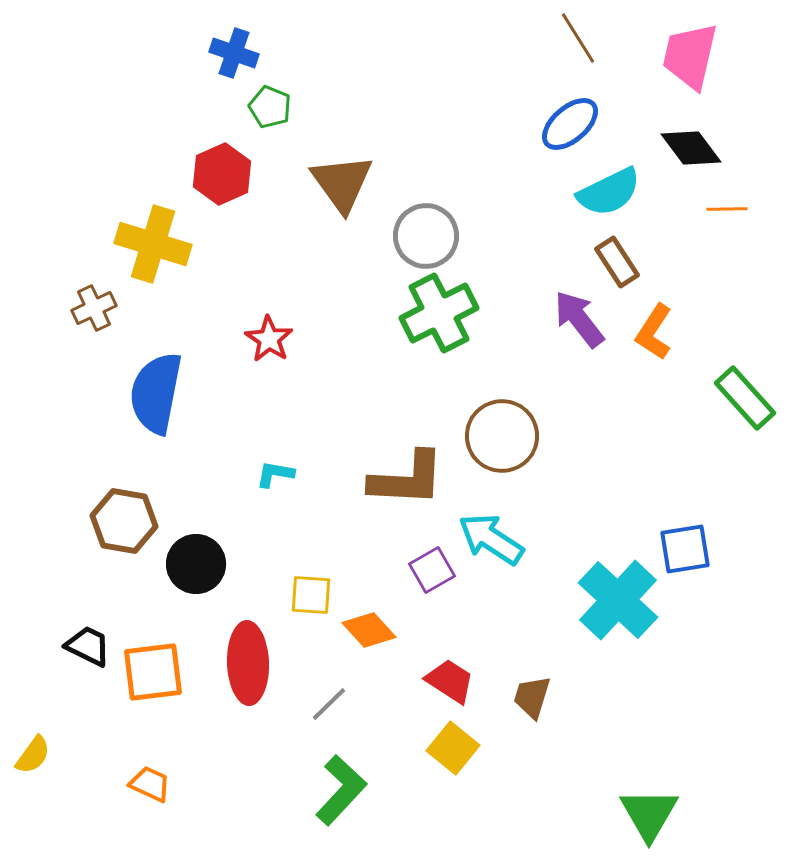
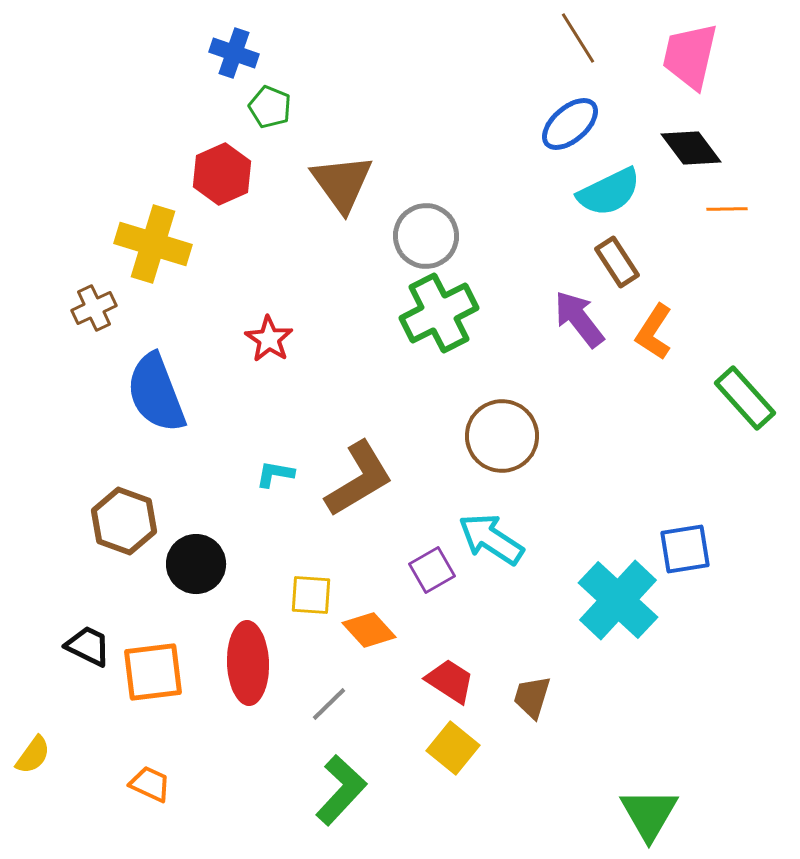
blue semicircle at (156, 393): rotated 32 degrees counterclockwise
brown L-shape at (407, 479): moved 48 px left; rotated 34 degrees counterclockwise
brown hexagon at (124, 521): rotated 10 degrees clockwise
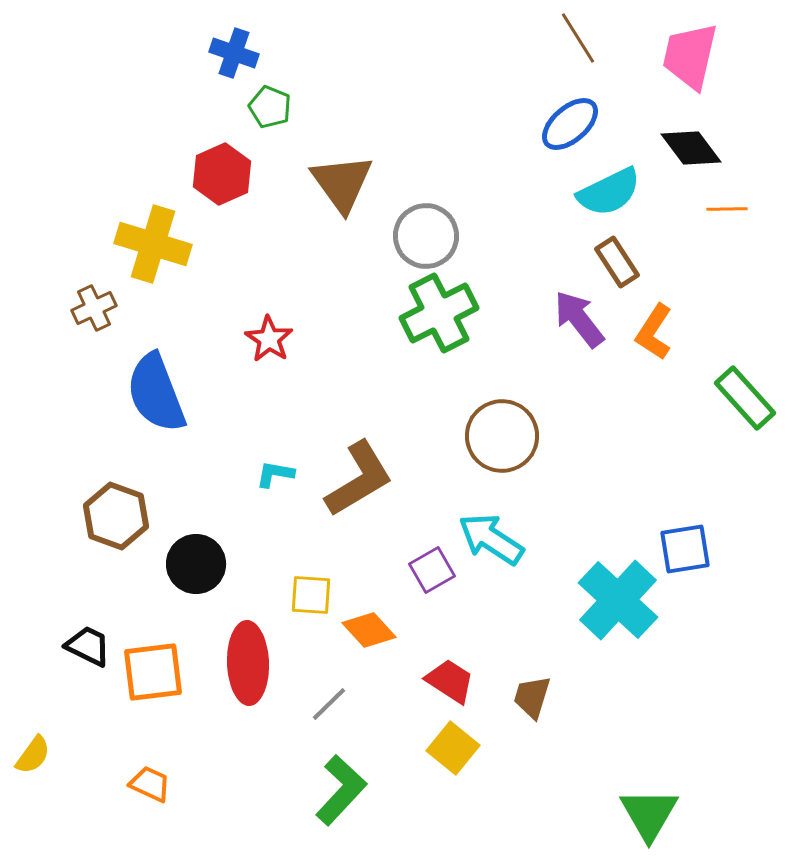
brown hexagon at (124, 521): moved 8 px left, 5 px up
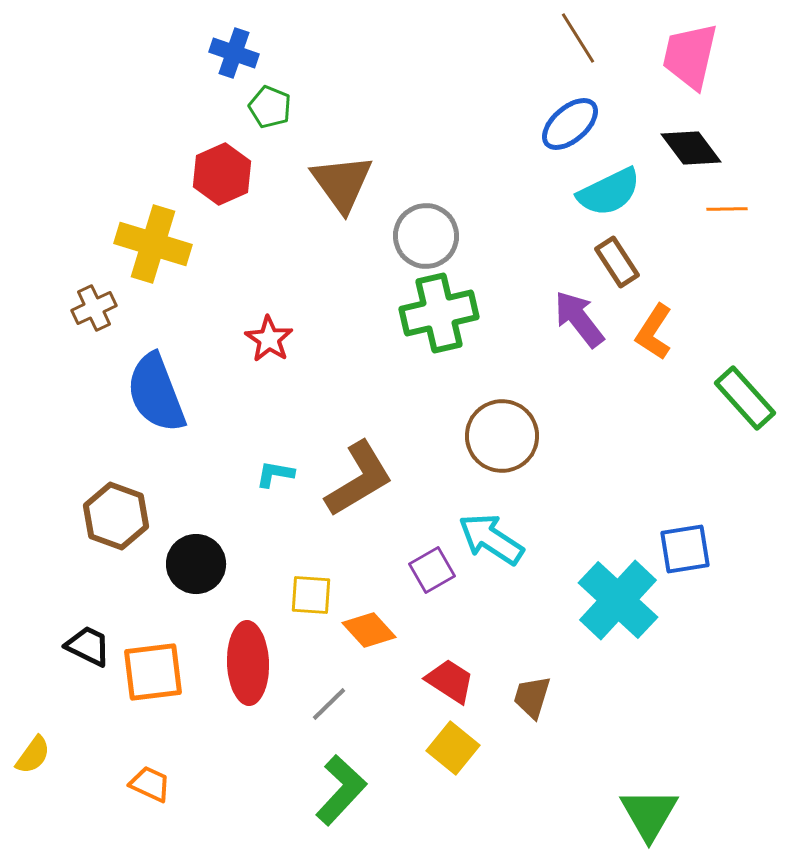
green cross at (439, 313): rotated 14 degrees clockwise
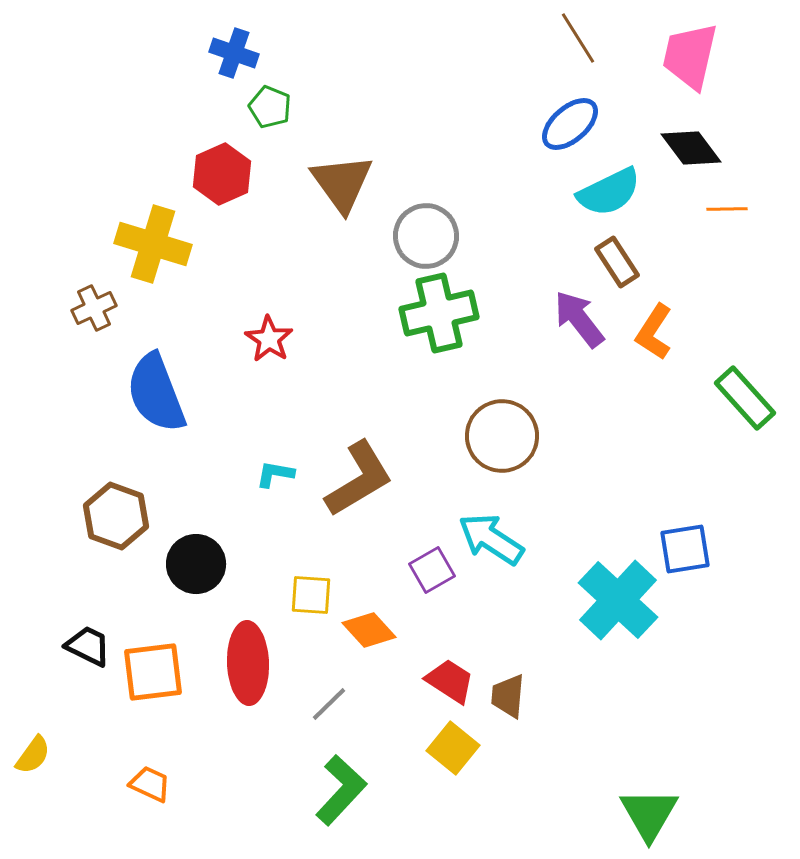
brown trapezoid at (532, 697): moved 24 px left, 1 px up; rotated 12 degrees counterclockwise
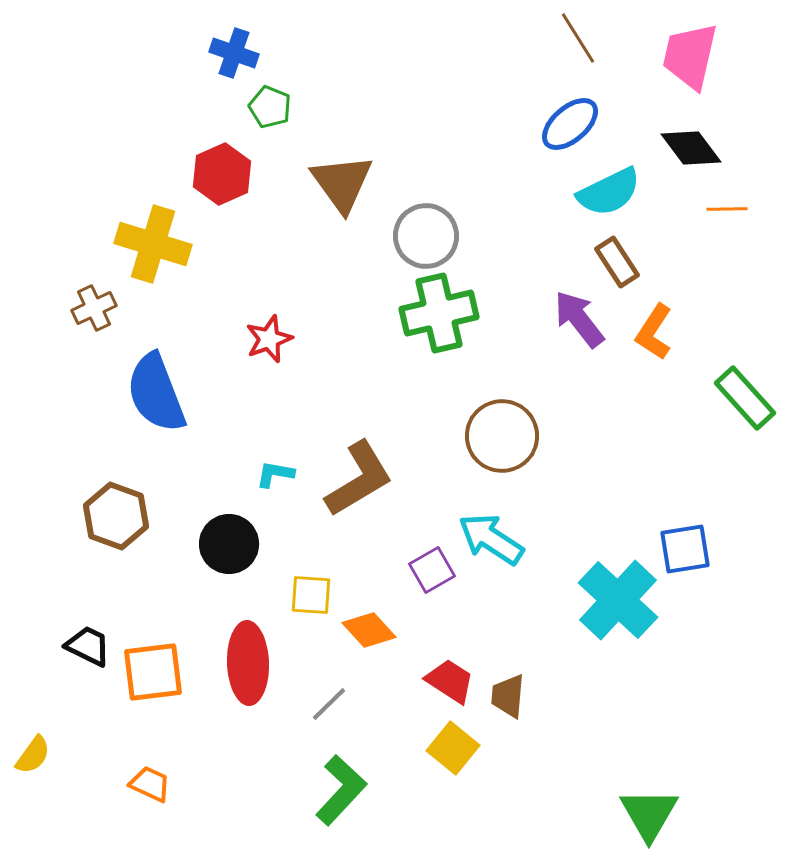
red star at (269, 339): rotated 18 degrees clockwise
black circle at (196, 564): moved 33 px right, 20 px up
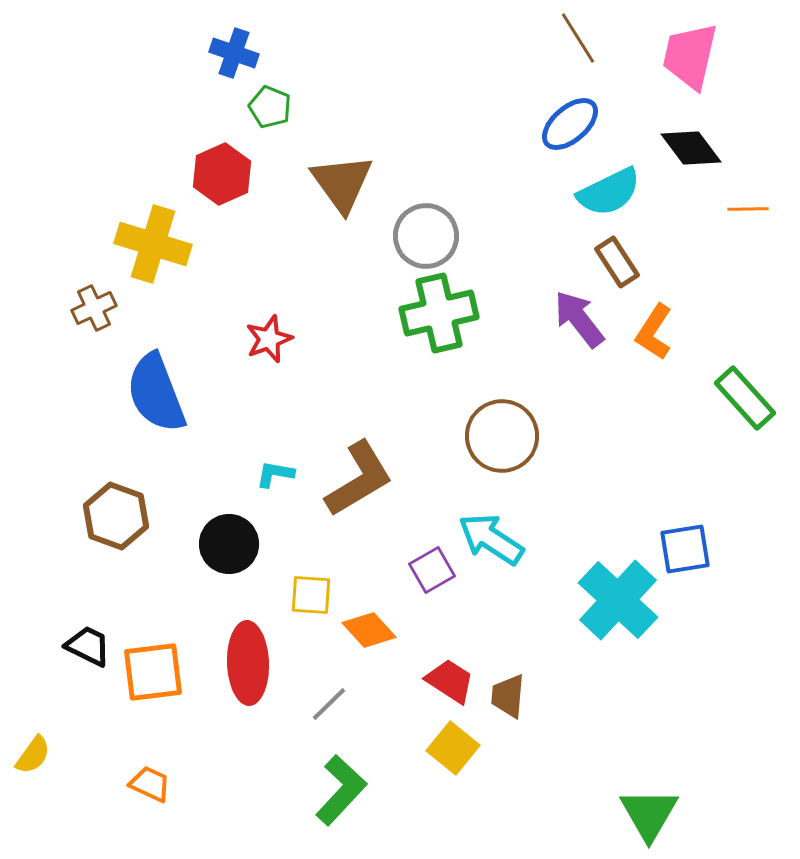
orange line at (727, 209): moved 21 px right
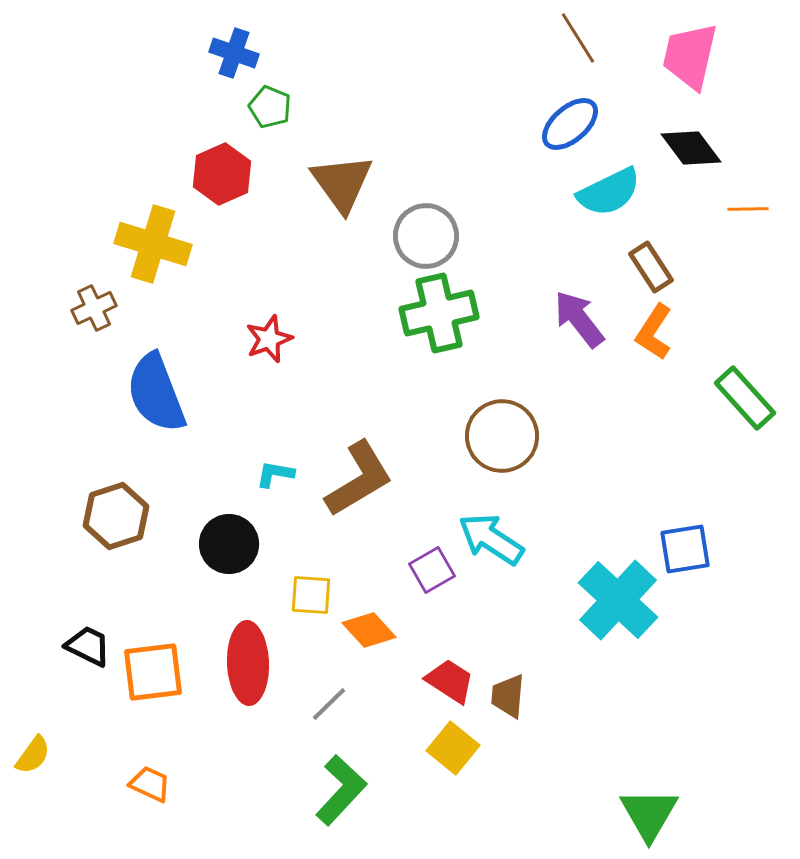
brown rectangle at (617, 262): moved 34 px right, 5 px down
brown hexagon at (116, 516): rotated 22 degrees clockwise
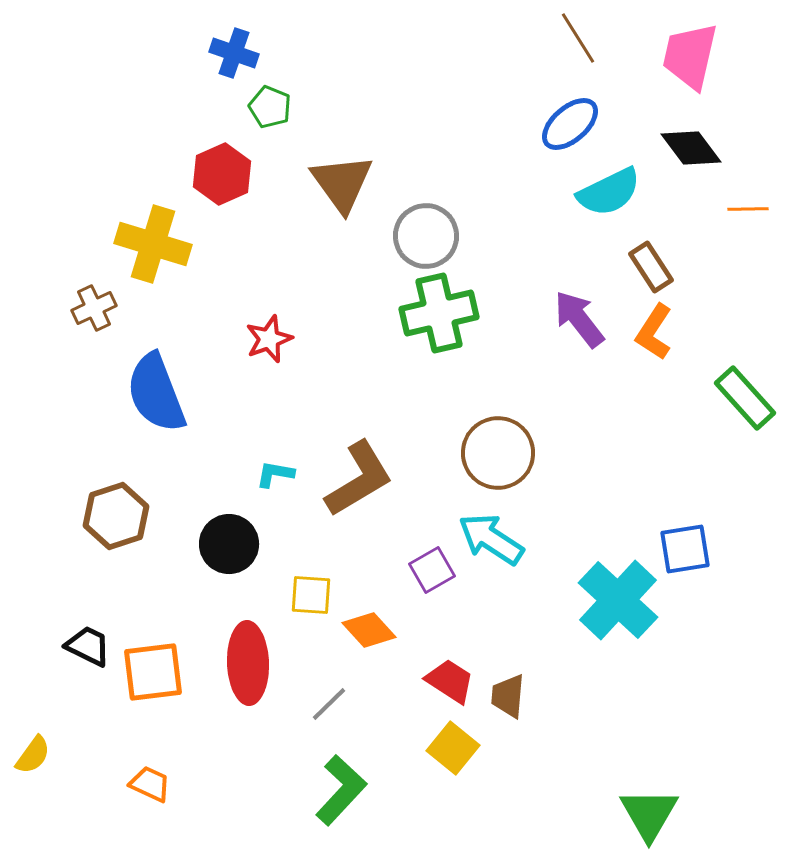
brown circle at (502, 436): moved 4 px left, 17 px down
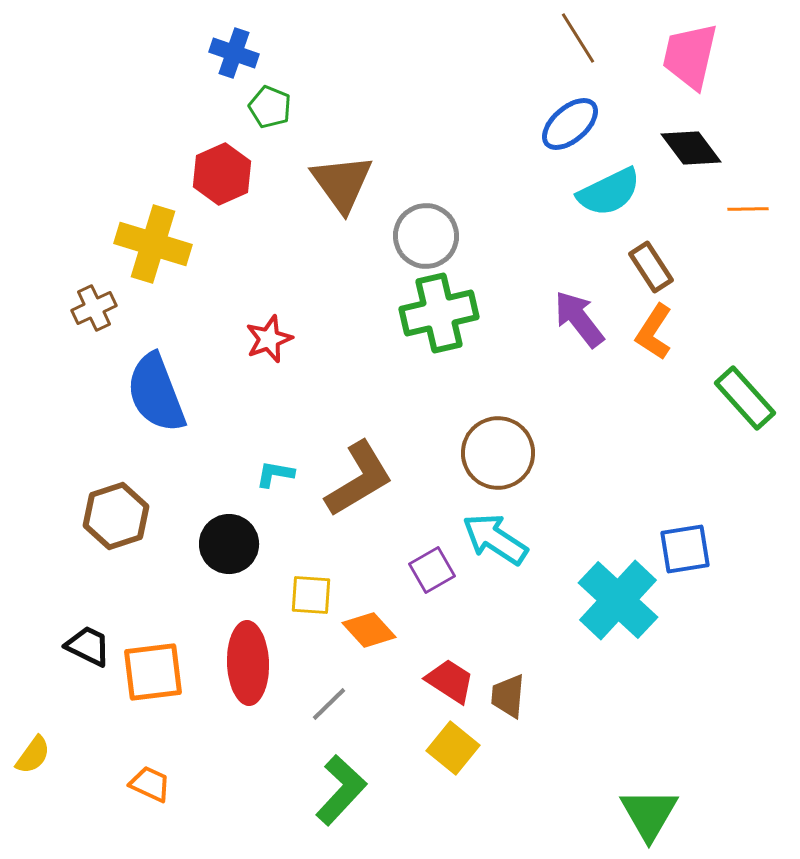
cyan arrow at (491, 539): moved 4 px right
